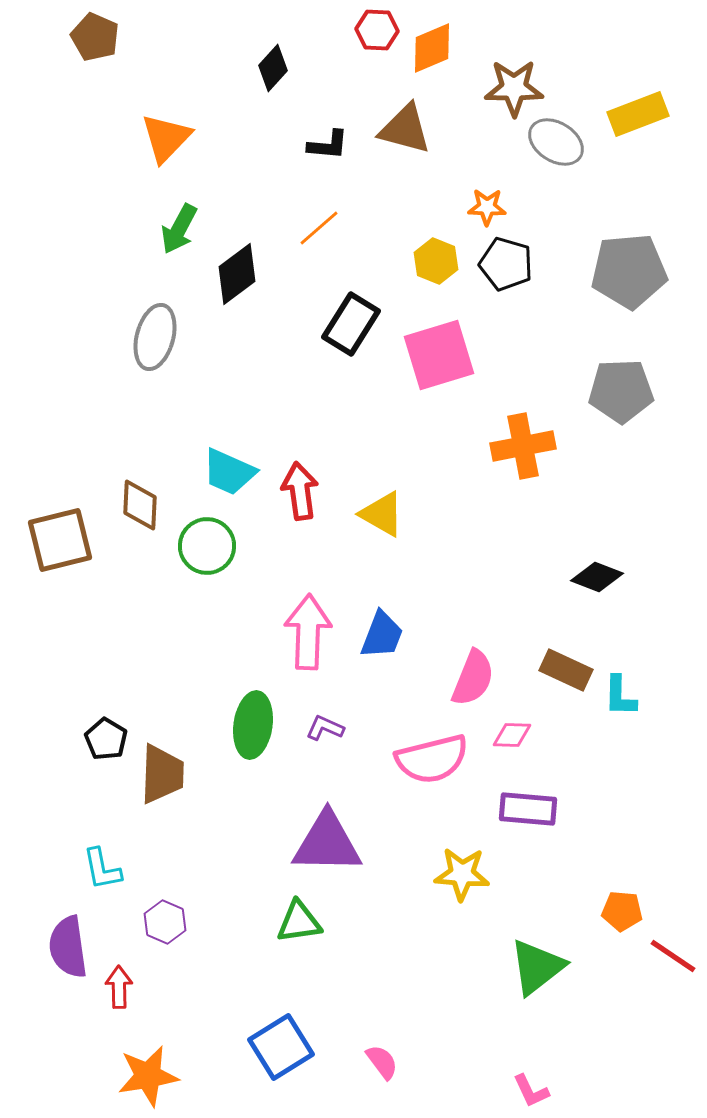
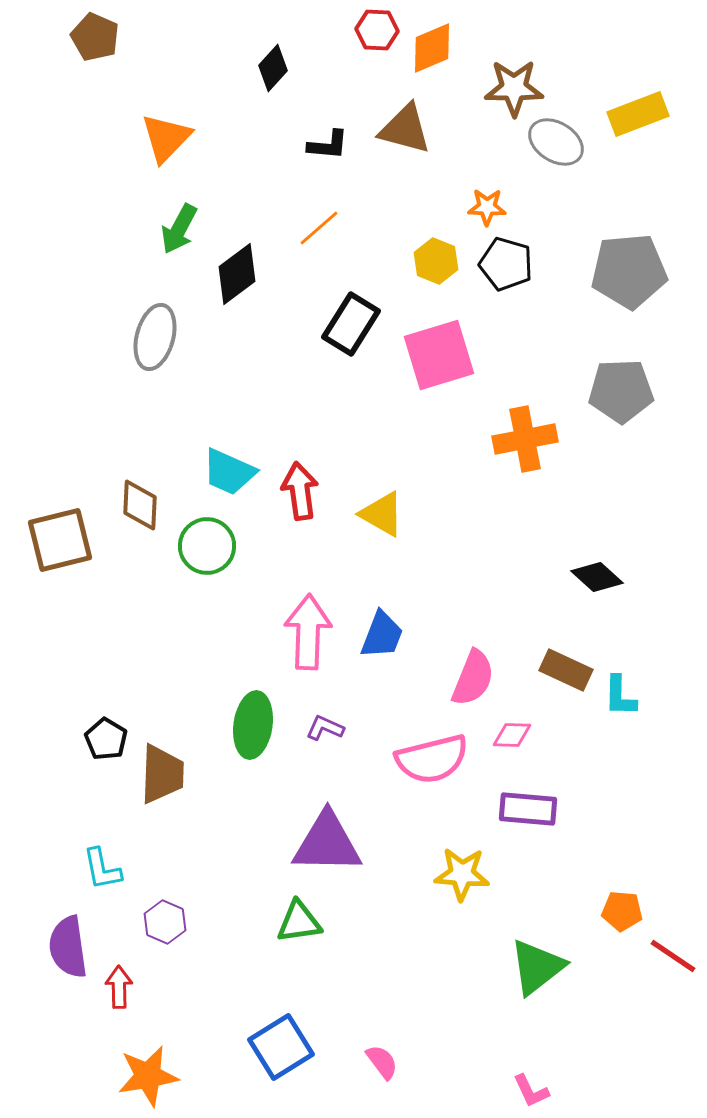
orange cross at (523, 446): moved 2 px right, 7 px up
black diamond at (597, 577): rotated 21 degrees clockwise
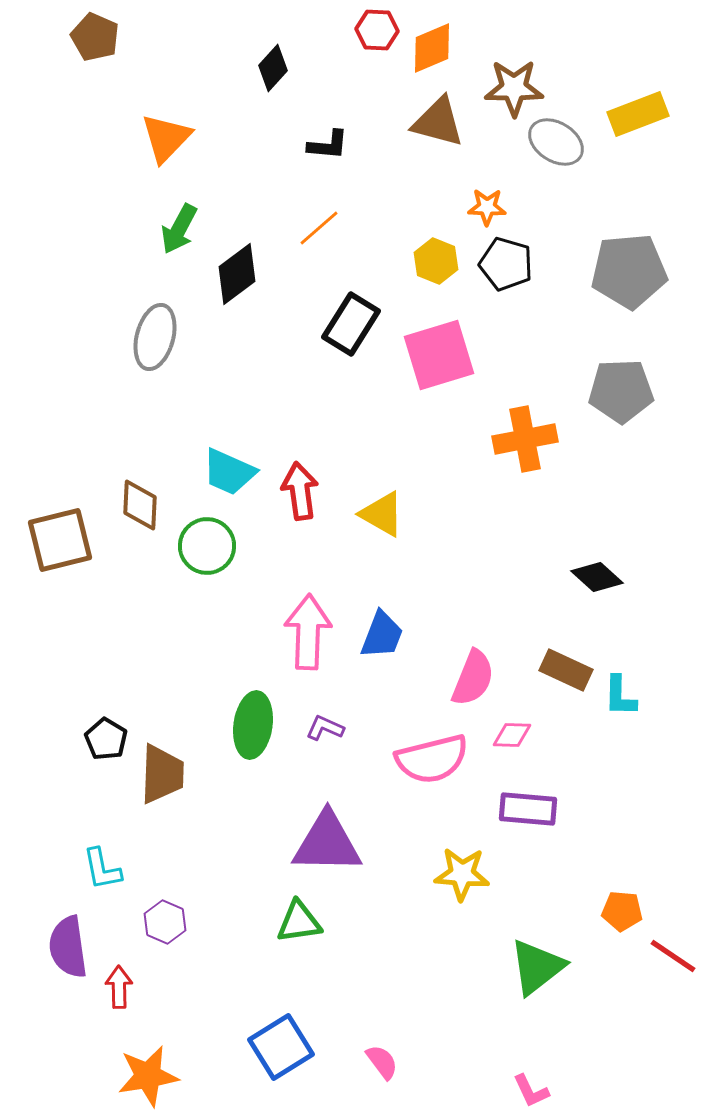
brown triangle at (405, 129): moved 33 px right, 7 px up
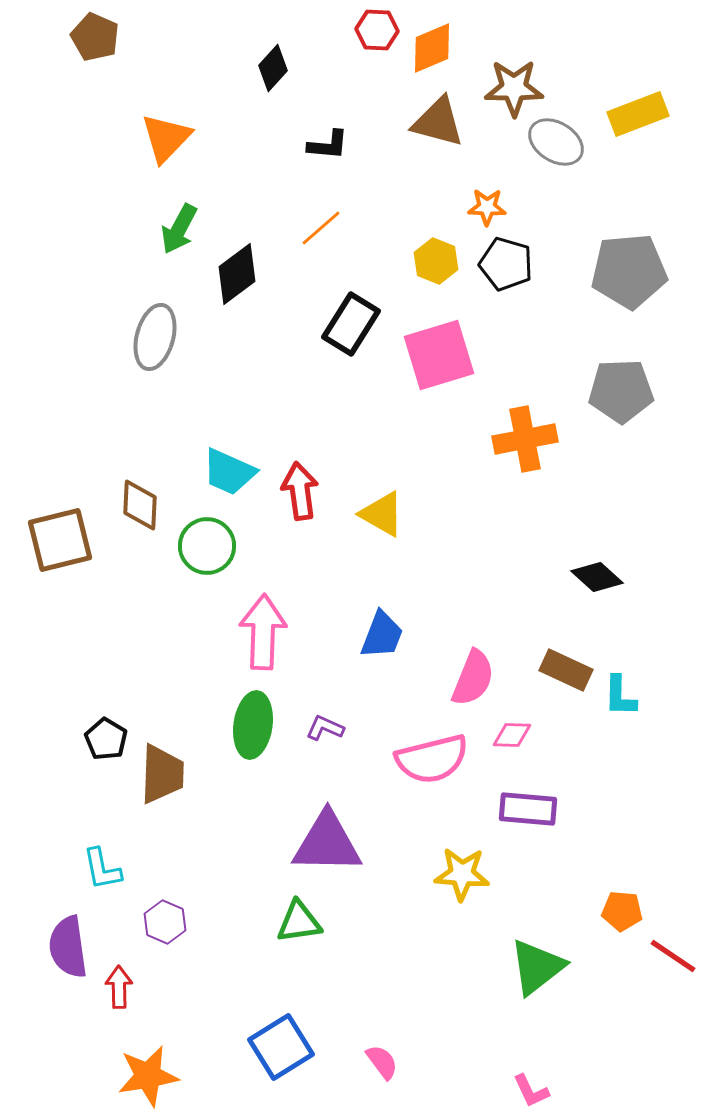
orange line at (319, 228): moved 2 px right
pink arrow at (308, 632): moved 45 px left
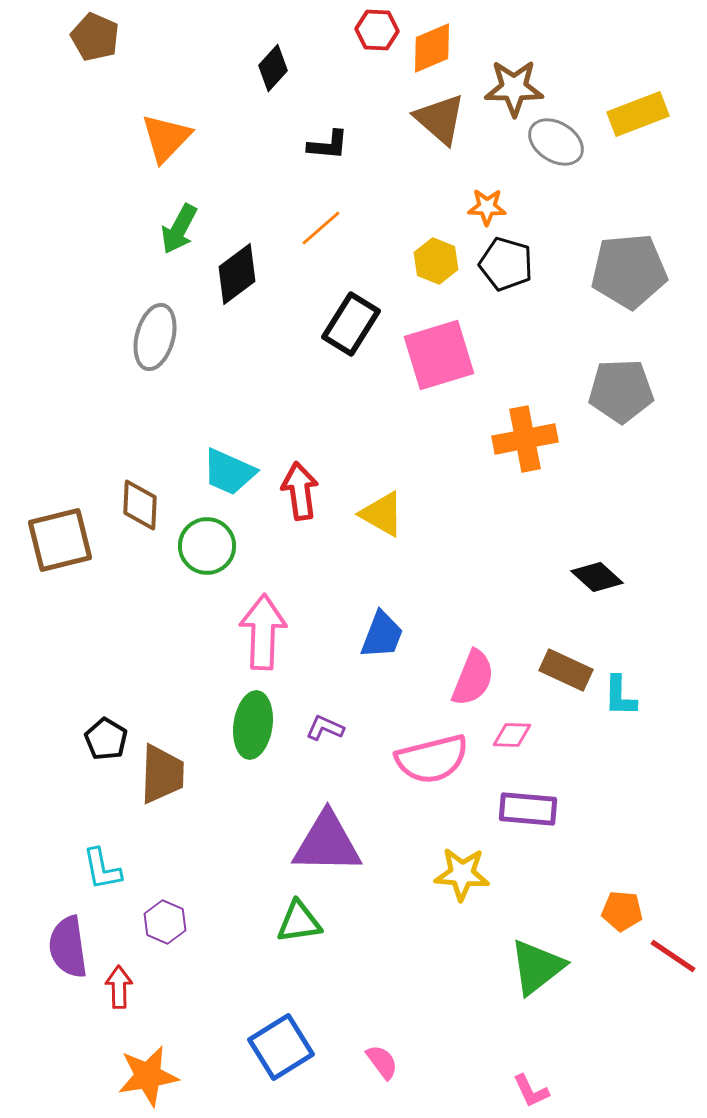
brown triangle at (438, 122): moved 2 px right, 3 px up; rotated 26 degrees clockwise
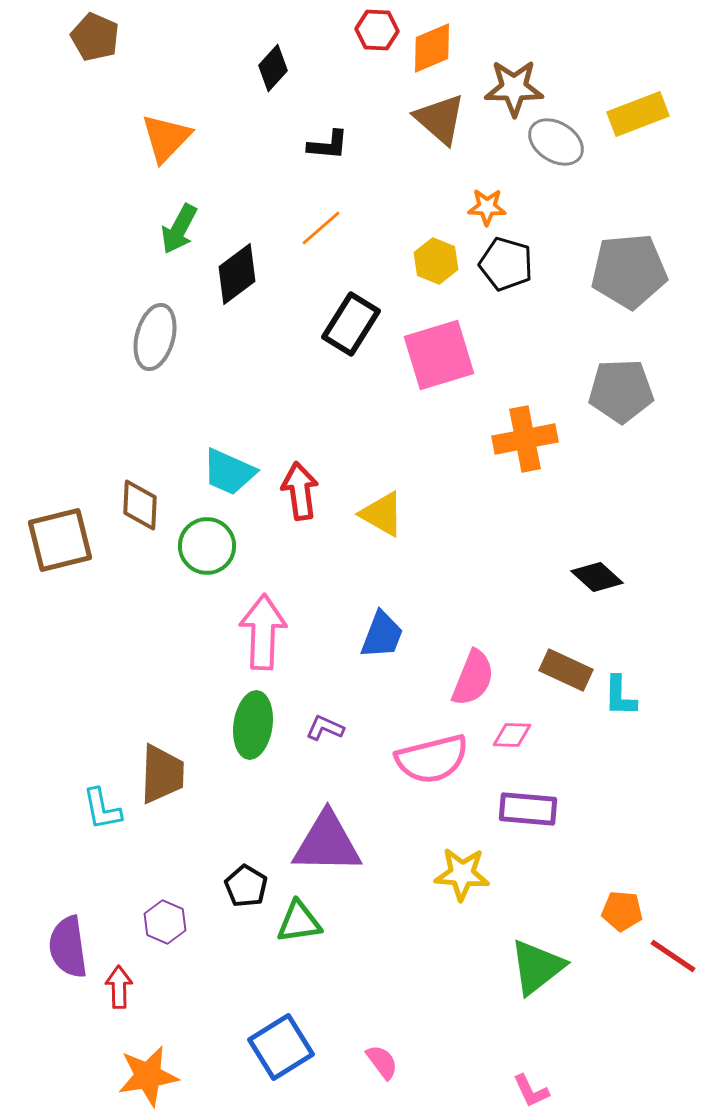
black pentagon at (106, 739): moved 140 px right, 147 px down
cyan L-shape at (102, 869): moved 60 px up
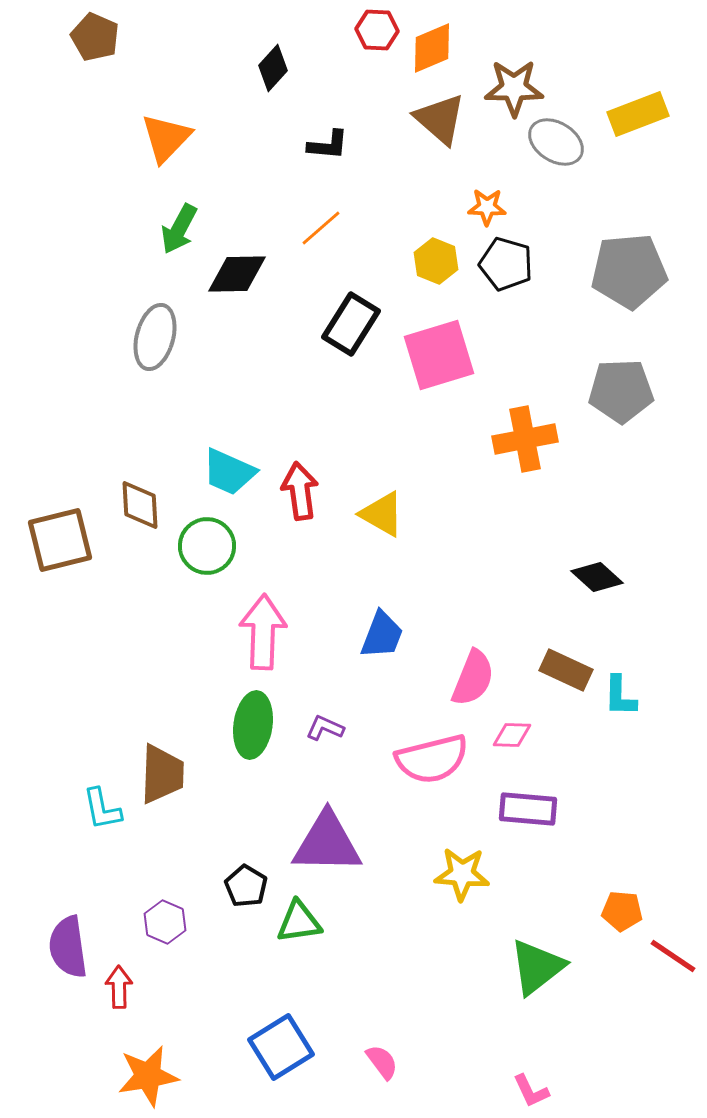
black diamond at (237, 274): rotated 36 degrees clockwise
brown diamond at (140, 505): rotated 6 degrees counterclockwise
